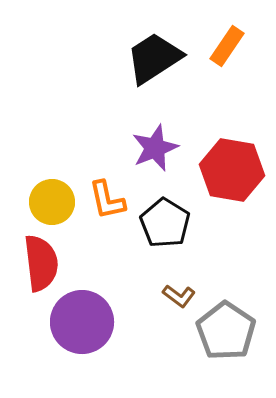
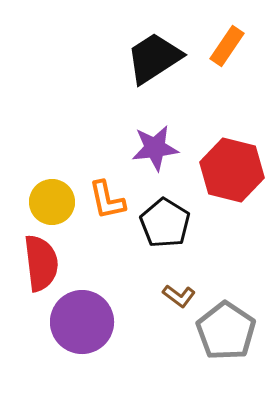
purple star: rotated 15 degrees clockwise
red hexagon: rotated 4 degrees clockwise
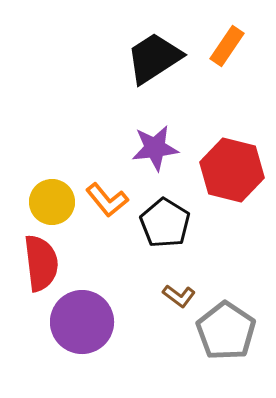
orange L-shape: rotated 27 degrees counterclockwise
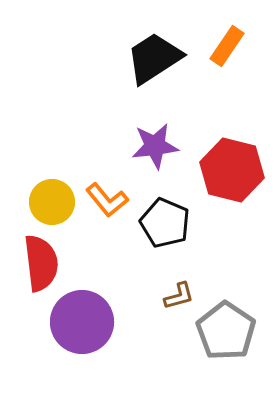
purple star: moved 2 px up
black pentagon: rotated 9 degrees counterclockwise
brown L-shape: rotated 52 degrees counterclockwise
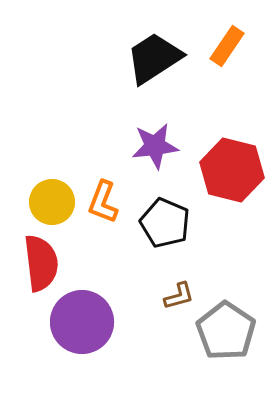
orange L-shape: moved 4 px left, 2 px down; rotated 60 degrees clockwise
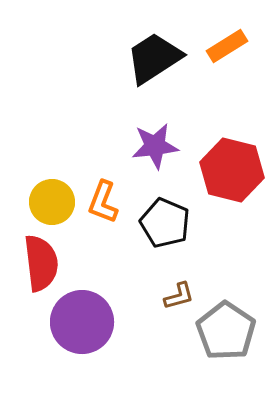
orange rectangle: rotated 24 degrees clockwise
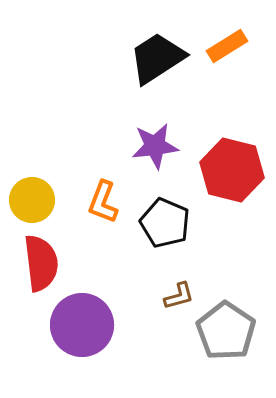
black trapezoid: moved 3 px right
yellow circle: moved 20 px left, 2 px up
purple circle: moved 3 px down
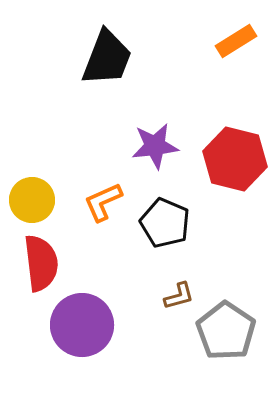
orange rectangle: moved 9 px right, 5 px up
black trapezoid: moved 50 px left; rotated 144 degrees clockwise
red hexagon: moved 3 px right, 11 px up
orange L-shape: rotated 45 degrees clockwise
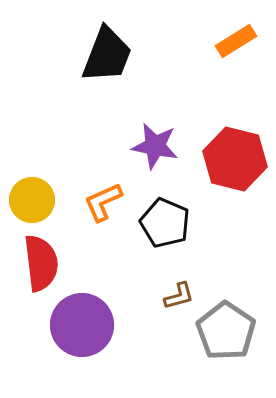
black trapezoid: moved 3 px up
purple star: rotated 18 degrees clockwise
